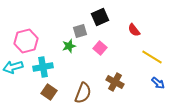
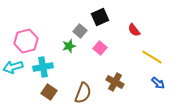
gray square: rotated 32 degrees counterclockwise
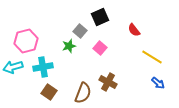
brown cross: moved 7 px left
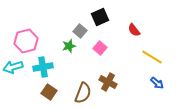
blue arrow: moved 1 px left
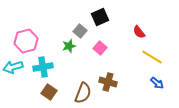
red semicircle: moved 5 px right, 2 px down
brown cross: rotated 12 degrees counterclockwise
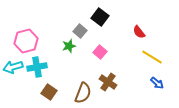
black square: rotated 30 degrees counterclockwise
pink square: moved 4 px down
cyan cross: moved 6 px left
brown cross: rotated 18 degrees clockwise
